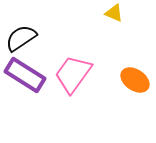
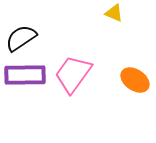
purple rectangle: rotated 33 degrees counterclockwise
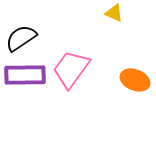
pink trapezoid: moved 2 px left, 5 px up
orange ellipse: rotated 12 degrees counterclockwise
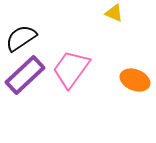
purple rectangle: rotated 42 degrees counterclockwise
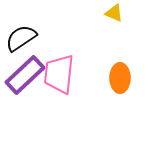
pink trapezoid: moved 12 px left, 5 px down; rotated 30 degrees counterclockwise
orange ellipse: moved 15 px left, 2 px up; rotated 68 degrees clockwise
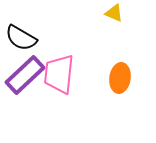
black semicircle: rotated 116 degrees counterclockwise
orange ellipse: rotated 8 degrees clockwise
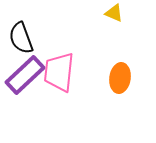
black semicircle: rotated 40 degrees clockwise
pink trapezoid: moved 2 px up
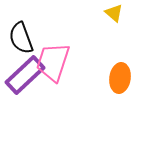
yellow triangle: rotated 18 degrees clockwise
pink trapezoid: moved 6 px left, 10 px up; rotated 12 degrees clockwise
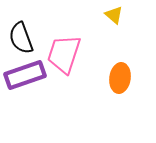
yellow triangle: moved 2 px down
pink trapezoid: moved 11 px right, 8 px up
purple rectangle: rotated 24 degrees clockwise
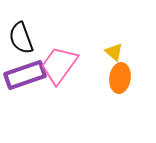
yellow triangle: moved 37 px down
pink trapezoid: moved 5 px left, 11 px down; rotated 18 degrees clockwise
